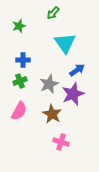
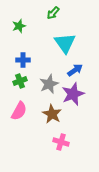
blue arrow: moved 2 px left
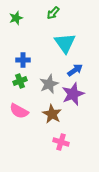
green star: moved 3 px left, 8 px up
pink semicircle: rotated 90 degrees clockwise
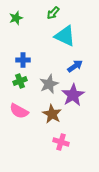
cyan triangle: moved 7 px up; rotated 30 degrees counterclockwise
blue arrow: moved 4 px up
purple star: moved 1 px down; rotated 10 degrees counterclockwise
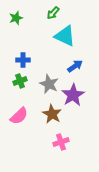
gray star: rotated 24 degrees counterclockwise
pink semicircle: moved 5 px down; rotated 72 degrees counterclockwise
pink cross: rotated 35 degrees counterclockwise
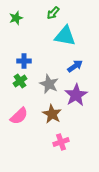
cyan triangle: rotated 15 degrees counterclockwise
blue cross: moved 1 px right, 1 px down
green cross: rotated 16 degrees counterclockwise
purple star: moved 3 px right
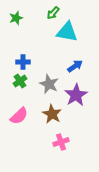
cyan triangle: moved 2 px right, 4 px up
blue cross: moved 1 px left, 1 px down
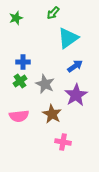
cyan triangle: moved 1 px right, 6 px down; rotated 45 degrees counterclockwise
gray star: moved 4 px left
pink semicircle: rotated 36 degrees clockwise
pink cross: moved 2 px right; rotated 28 degrees clockwise
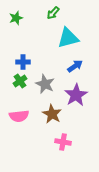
cyan triangle: rotated 20 degrees clockwise
